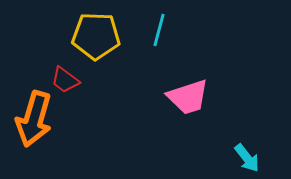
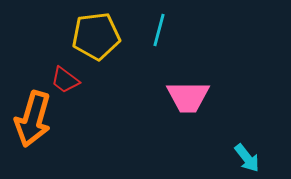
yellow pentagon: rotated 9 degrees counterclockwise
pink trapezoid: rotated 18 degrees clockwise
orange arrow: moved 1 px left
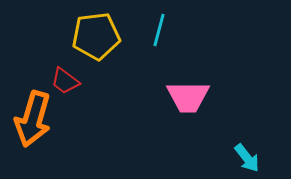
red trapezoid: moved 1 px down
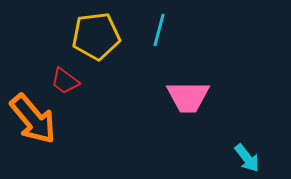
orange arrow: rotated 56 degrees counterclockwise
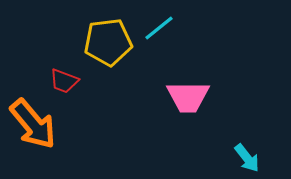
cyan line: moved 2 px up; rotated 36 degrees clockwise
yellow pentagon: moved 12 px right, 6 px down
red trapezoid: moved 1 px left; rotated 16 degrees counterclockwise
orange arrow: moved 5 px down
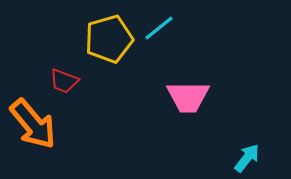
yellow pentagon: moved 1 px right, 3 px up; rotated 9 degrees counterclockwise
cyan arrow: rotated 104 degrees counterclockwise
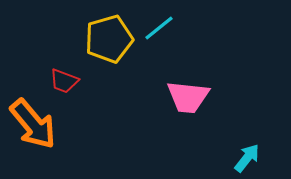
pink trapezoid: rotated 6 degrees clockwise
